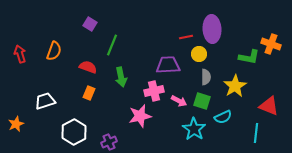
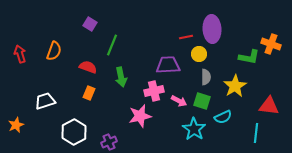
red triangle: rotated 15 degrees counterclockwise
orange star: moved 1 px down
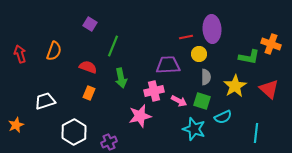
green line: moved 1 px right, 1 px down
green arrow: moved 1 px down
red triangle: moved 17 px up; rotated 35 degrees clockwise
cyan star: rotated 15 degrees counterclockwise
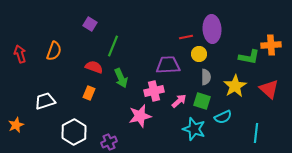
orange cross: moved 1 px down; rotated 24 degrees counterclockwise
red semicircle: moved 6 px right
green arrow: rotated 12 degrees counterclockwise
pink arrow: rotated 70 degrees counterclockwise
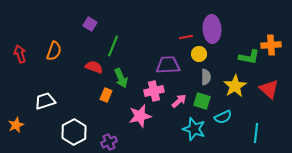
orange rectangle: moved 17 px right, 2 px down
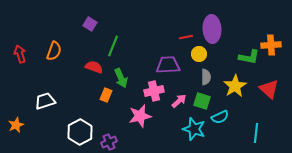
cyan semicircle: moved 3 px left
white hexagon: moved 6 px right
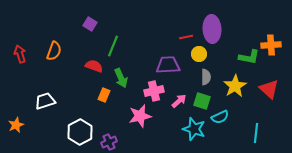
red semicircle: moved 1 px up
orange rectangle: moved 2 px left
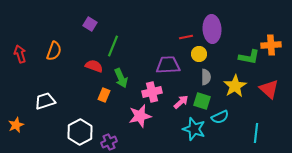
pink cross: moved 2 px left, 1 px down
pink arrow: moved 2 px right, 1 px down
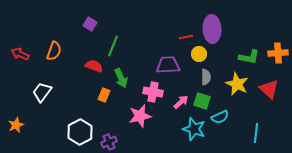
orange cross: moved 7 px right, 8 px down
red arrow: rotated 48 degrees counterclockwise
yellow star: moved 2 px right, 2 px up; rotated 15 degrees counterclockwise
pink cross: moved 1 px right; rotated 24 degrees clockwise
white trapezoid: moved 3 px left, 9 px up; rotated 35 degrees counterclockwise
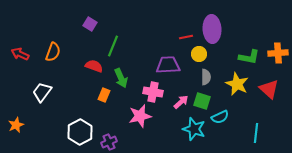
orange semicircle: moved 1 px left, 1 px down
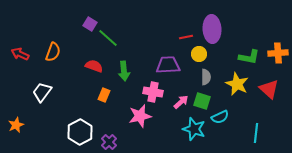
green line: moved 5 px left, 8 px up; rotated 70 degrees counterclockwise
green arrow: moved 3 px right, 7 px up; rotated 18 degrees clockwise
purple cross: rotated 21 degrees counterclockwise
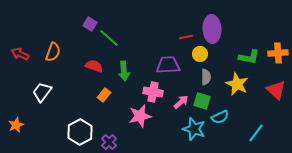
green line: moved 1 px right
yellow circle: moved 1 px right
red triangle: moved 7 px right, 1 px down
orange rectangle: rotated 16 degrees clockwise
cyan line: rotated 30 degrees clockwise
